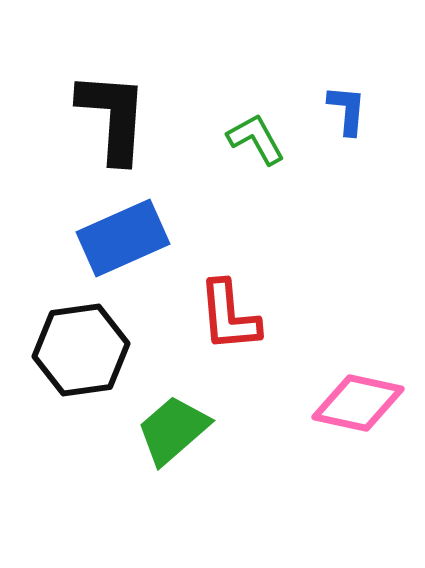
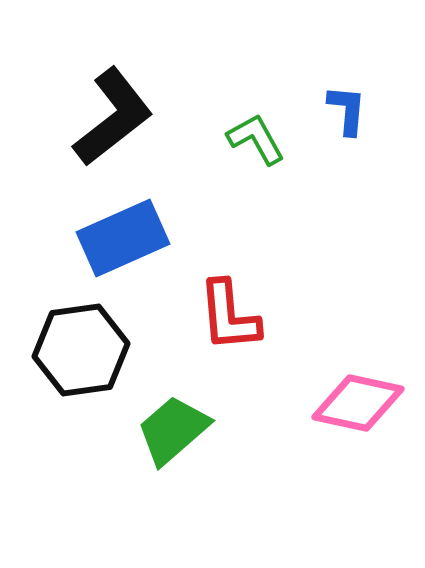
black L-shape: rotated 48 degrees clockwise
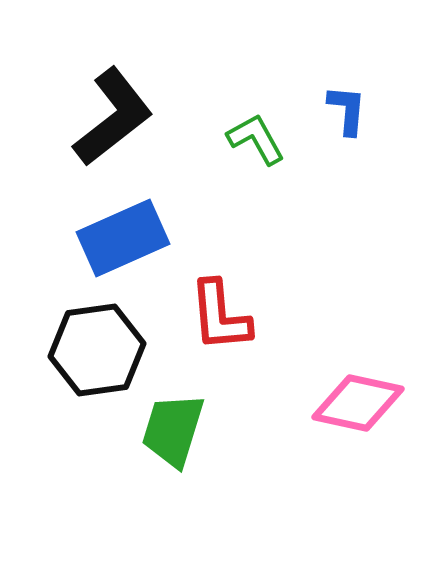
red L-shape: moved 9 px left
black hexagon: moved 16 px right
green trapezoid: rotated 32 degrees counterclockwise
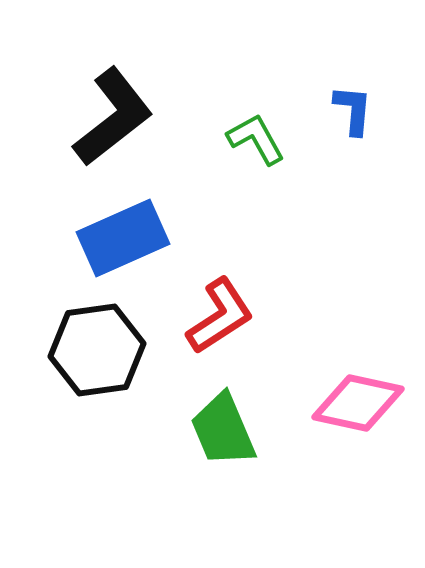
blue L-shape: moved 6 px right
red L-shape: rotated 118 degrees counterclockwise
green trapezoid: moved 50 px right; rotated 40 degrees counterclockwise
